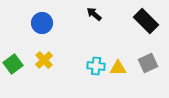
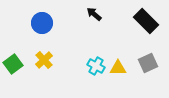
cyan cross: rotated 24 degrees clockwise
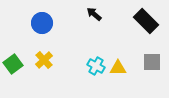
gray square: moved 4 px right, 1 px up; rotated 24 degrees clockwise
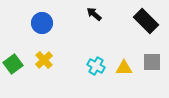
yellow triangle: moved 6 px right
